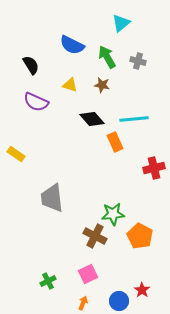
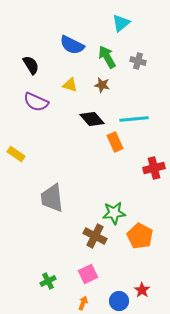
green star: moved 1 px right, 1 px up
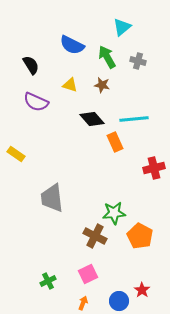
cyan triangle: moved 1 px right, 4 px down
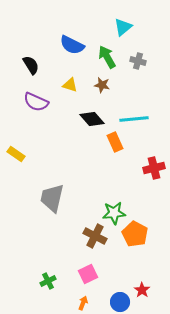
cyan triangle: moved 1 px right
gray trapezoid: rotated 20 degrees clockwise
orange pentagon: moved 5 px left, 2 px up
blue circle: moved 1 px right, 1 px down
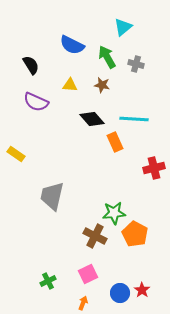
gray cross: moved 2 px left, 3 px down
yellow triangle: rotated 14 degrees counterclockwise
cyan line: rotated 8 degrees clockwise
gray trapezoid: moved 2 px up
blue circle: moved 9 px up
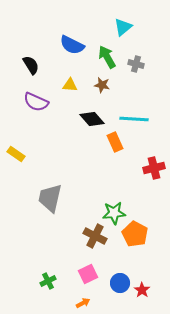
gray trapezoid: moved 2 px left, 2 px down
blue circle: moved 10 px up
orange arrow: rotated 40 degrees clockwise
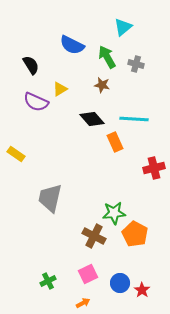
yellow triangle: moved 10 px left, 4 px down; rotated 35 degrees counterclockwise
brown cross: moved 1 px left
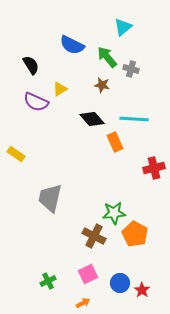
green arrow: rotated 10 degrees counterclockwise
gray cross: moved 5 px left, 5 px down
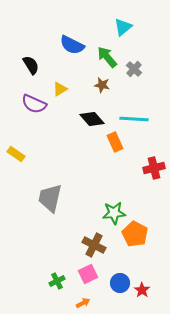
gray cross: moved 3 px right; rotated 28 degrees clockwise
purple semicircle: moved 2 px left, 2 px down
brown cross: moved 9 px down
green cross: moved 9 px right
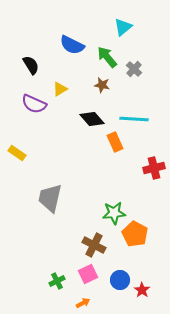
yellow rectangle: moved 1 px right, 1 px up
blue circle: moved 3 px up
